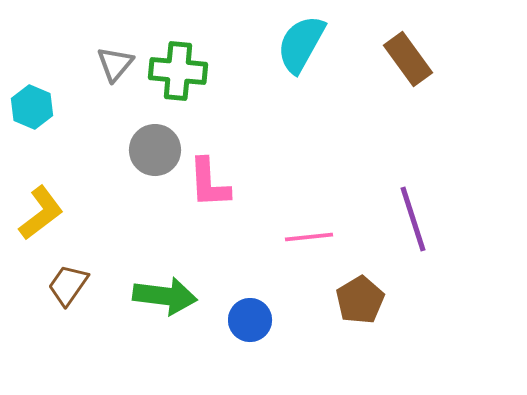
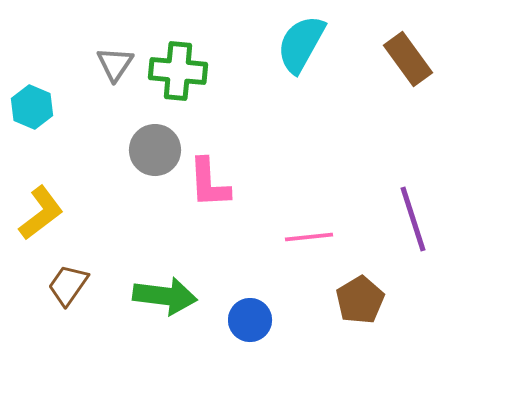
gray triangle: rotated 6 degrees counterclockwise
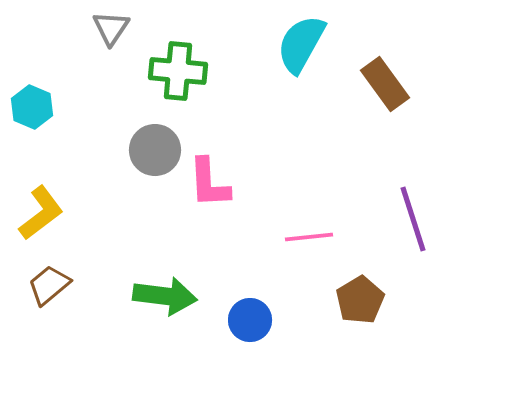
brown rectangle: moved 23 px left, 25 px down
gray triangle: moved 4 px left, 36 px up
brown trapezoid: moved 19 px left; rotated 15 degrees clockwise
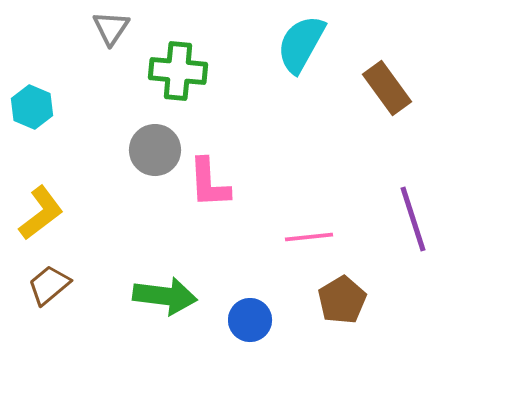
brown rectangle: moved 2 px right, 4 px down
brown pentagon: moved 18 px left
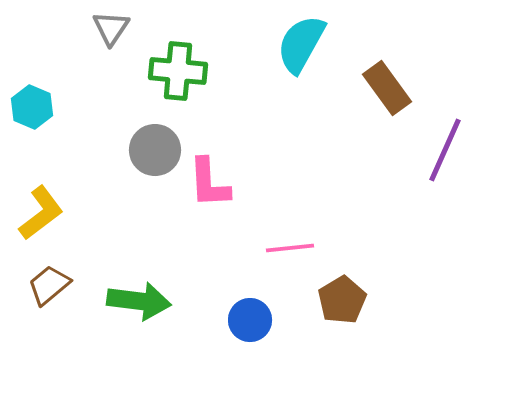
purple line: moved 32 px right, 69 px up; rotated 42 degrees clockwise
pink line: moved 19 px left, 11 px down
green arrow: moved 26 px left, 5 px down
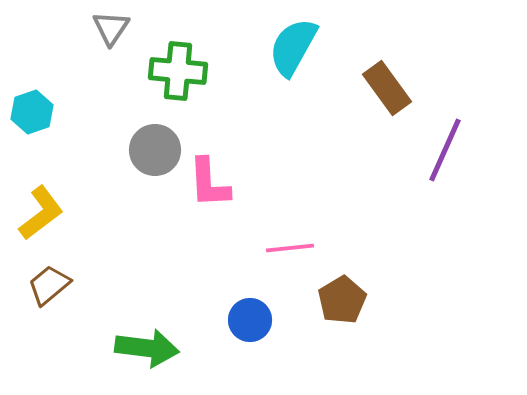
cyan semicircle: moved 8 px left, 3 px down
cyan hexagon: moved 5 px down; rotated 18 degrees clockwise
green arrow: moved 8 px right, 47 px down
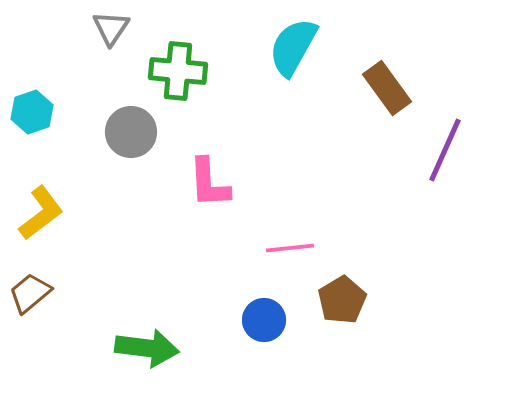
gray circle: moved 24 px left, 18 px up
brown trapezoid: moved 19 px left, 8 px down
blue circle: moved 14 px right
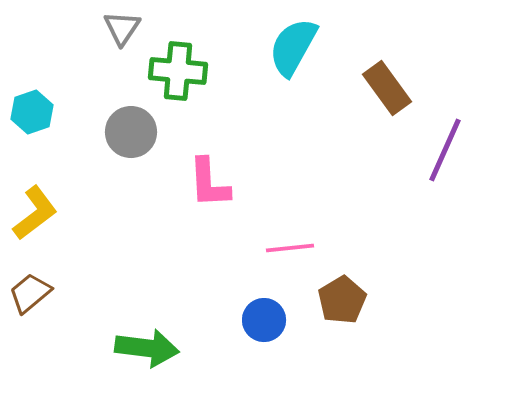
gray triangle: moved 11 px right
yellow L-shape: moved 6 px left
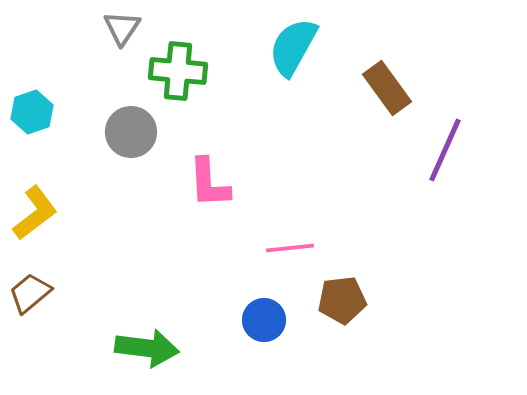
brown pentagon: rotated 24 degrees clockwise
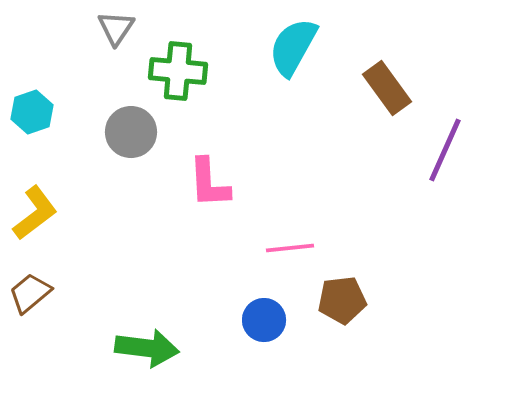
gray triangle: moved 6 px left
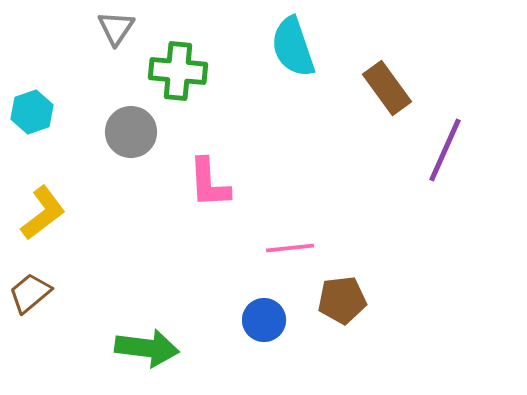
cyan semicircle: rotated 48 degrees counterclockwise
yellow L-shape: moved 8 px right
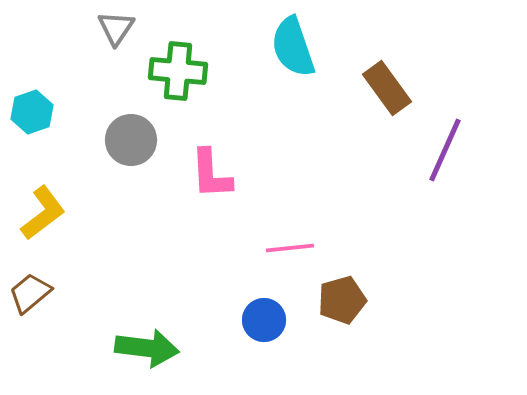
gray circle: moved 8 px down
pink L-shape: moved 2 px right, 9 px up
brown pentagon: rotated 9 degrees counterclockwise
